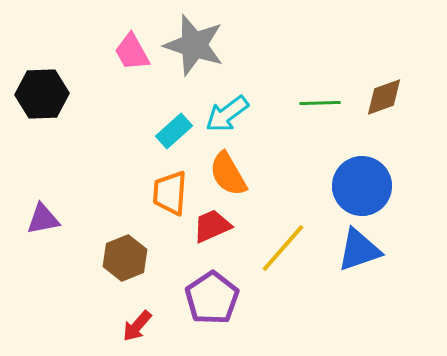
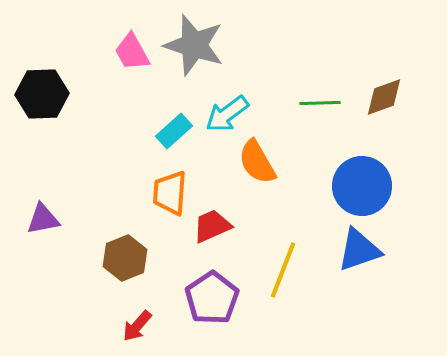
orange semicircle: moved 29 px right, 12 px up
yellow line: moved 22 px down; rotated 20 degrees counterclockwise
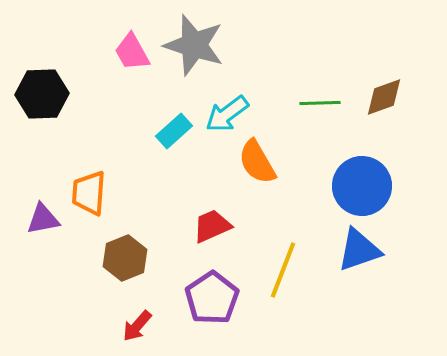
orange trapezoid: moved 81 px left
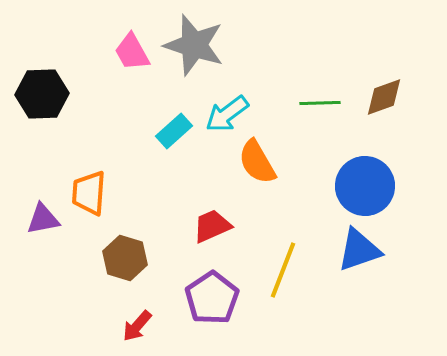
blue circle: moved 3 px right
brown hexagon: rotated 21 degrees counterclockwise
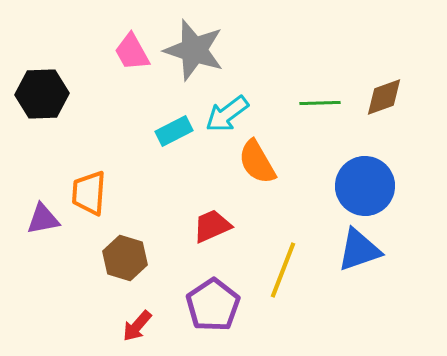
gray star: moved 5 px down
cyan rectangle: rotated 15 degrees clockwise
purple pentagon: moved 1 px right, 7 px down
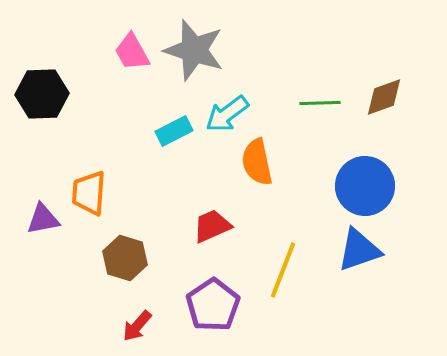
orange semicircle: rotated 18 degrees clockwise
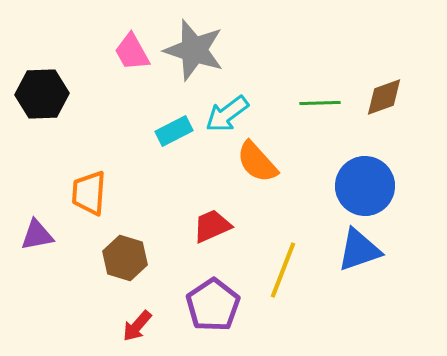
orange semicircle: rotated 30 degrees counterclockwise
purple triangle: moved 6 px left, 16 px down
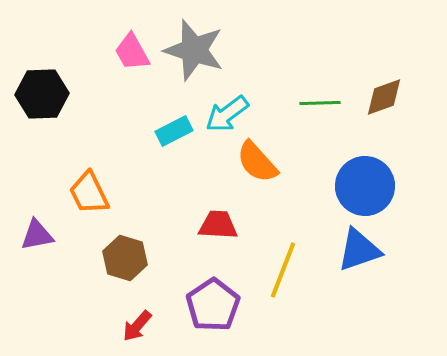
orange trapezoid: rotated 30 degrees counterclockwise
red trapezoid: moved 6 px right, 1 px up; rotated 27 degrees clockwise
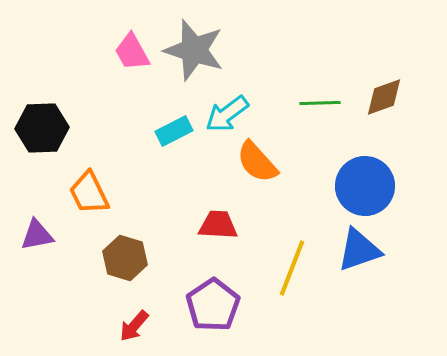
black hexagon: moved 34 px down
yellow line: moved 9 px right, 2 px up
red arrow: moved 3 px left
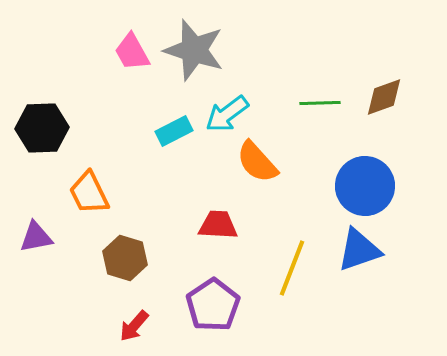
purple triangle: moved 1 px left, 2 px down
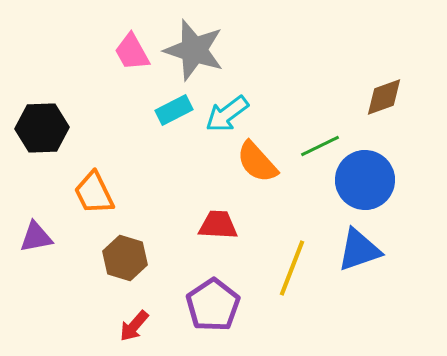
green line: moved 43 px down; rotated 24 degrees counterclockwise
cyan rectangle: moved 21 px up
blue circle: moved 6 px up
orange trapezoid: moved 5 px right
